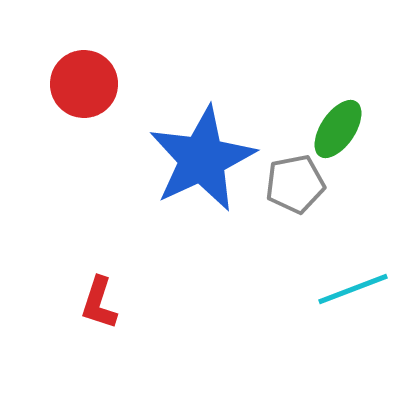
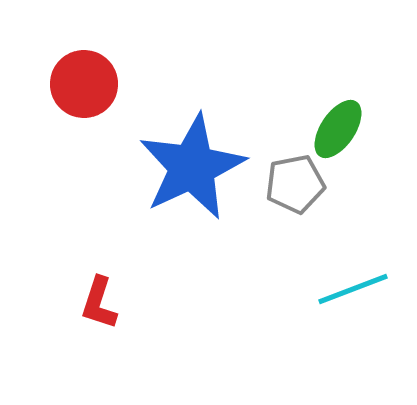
blue star: moved 10 px left, 8 px down
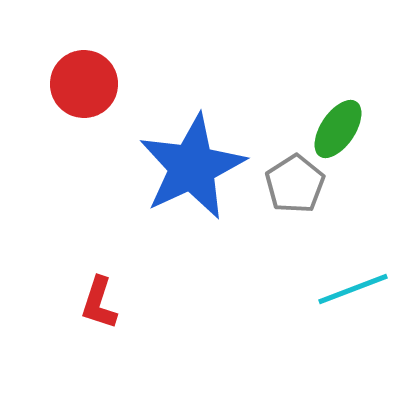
gray pentagon: rotated 22 degrees counterclockwise
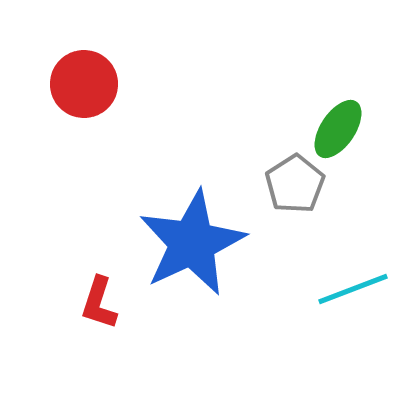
blue star: moved 76 px down
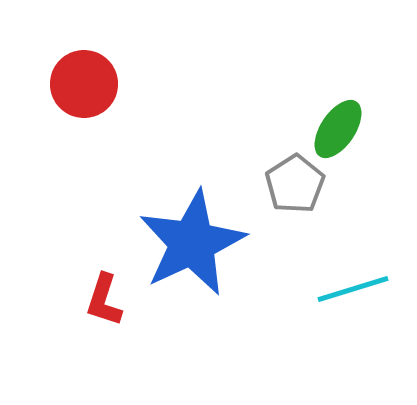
cyan line: rotated 4 degrees clockwise
red L-shape: moved 5 px right, 3 px up
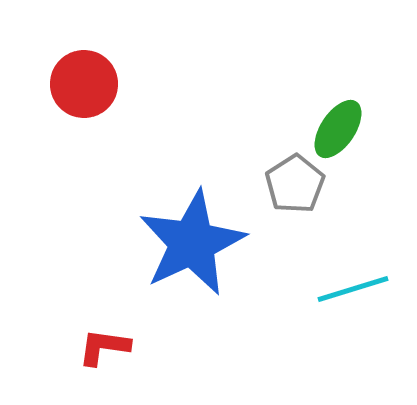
red L-shape: moved 47 px down; rotated 80 degrees clockwise
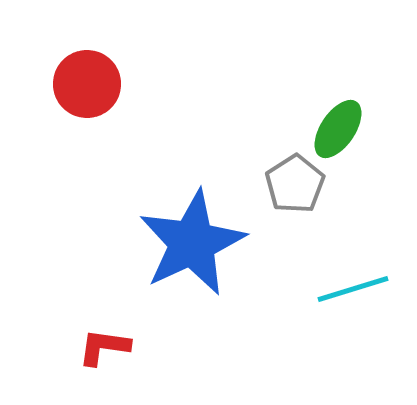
red circle: moved 3 px right
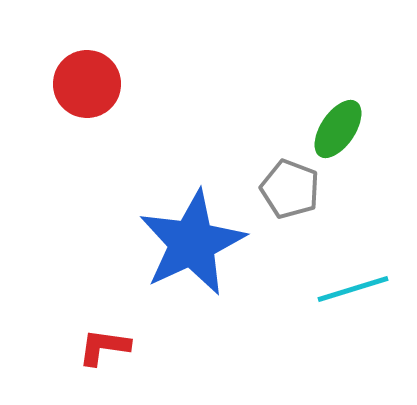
gray pentagon: moved 5 px left, 5 px down; rotated 18 degrees counterclockwise
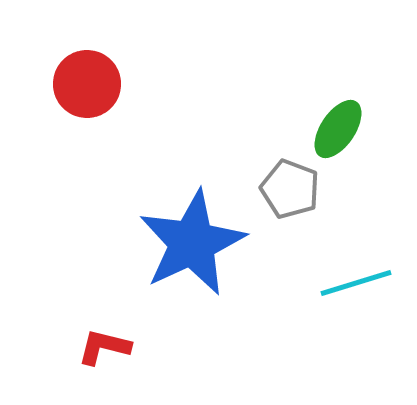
cyan line: moved 3 px right, 6 px up
red L-shape: rotated 6 degrees clockwise
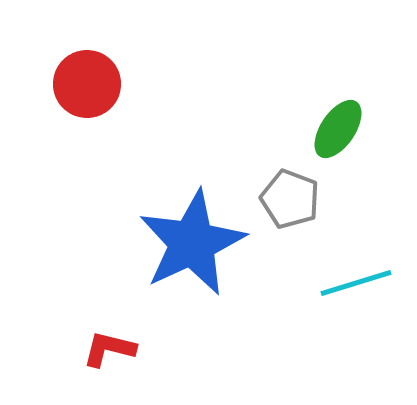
gray pentagon: moved 10 px down
red L-shape: moved 5 px right, 2 px down
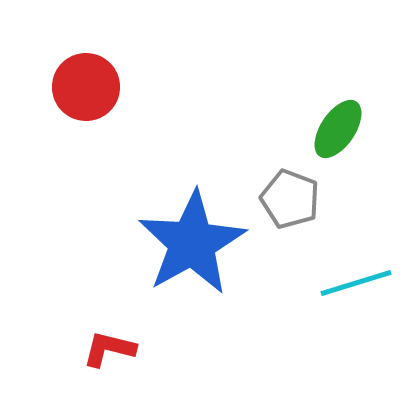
red circle: moved 1 px left, 3 px down
blue star: rotated 4 degrees counterclockwise
